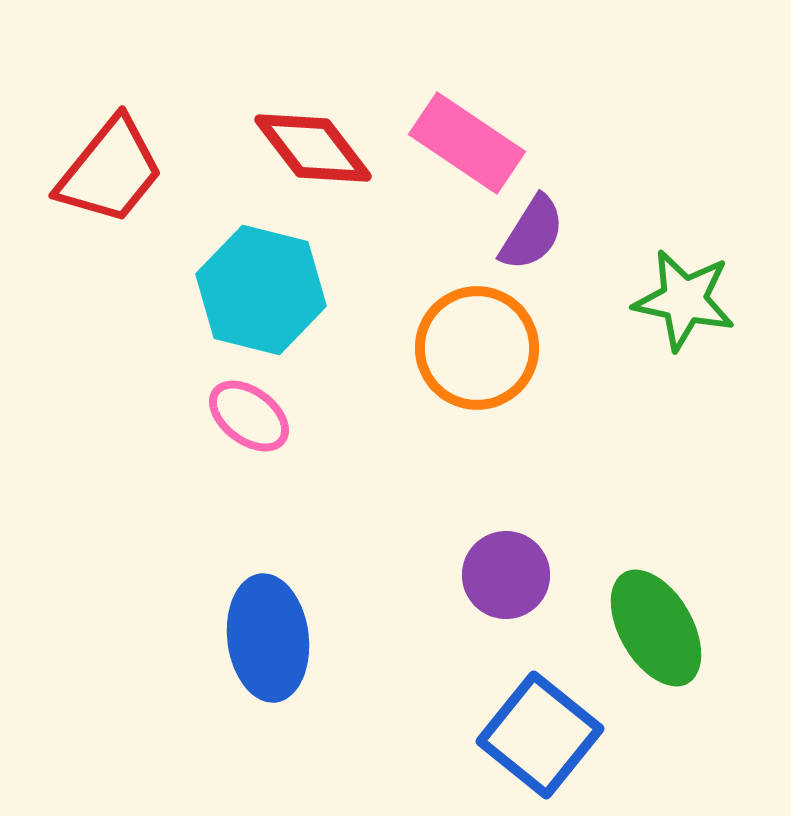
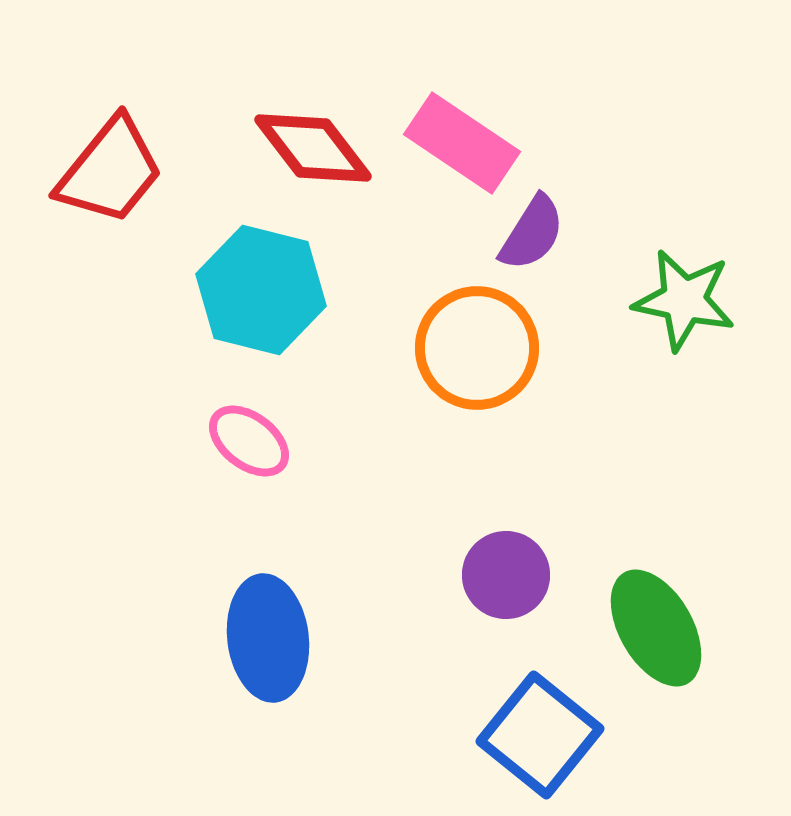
pink rectangle: moved 5 px left
pink ellipse: moved 25 px down
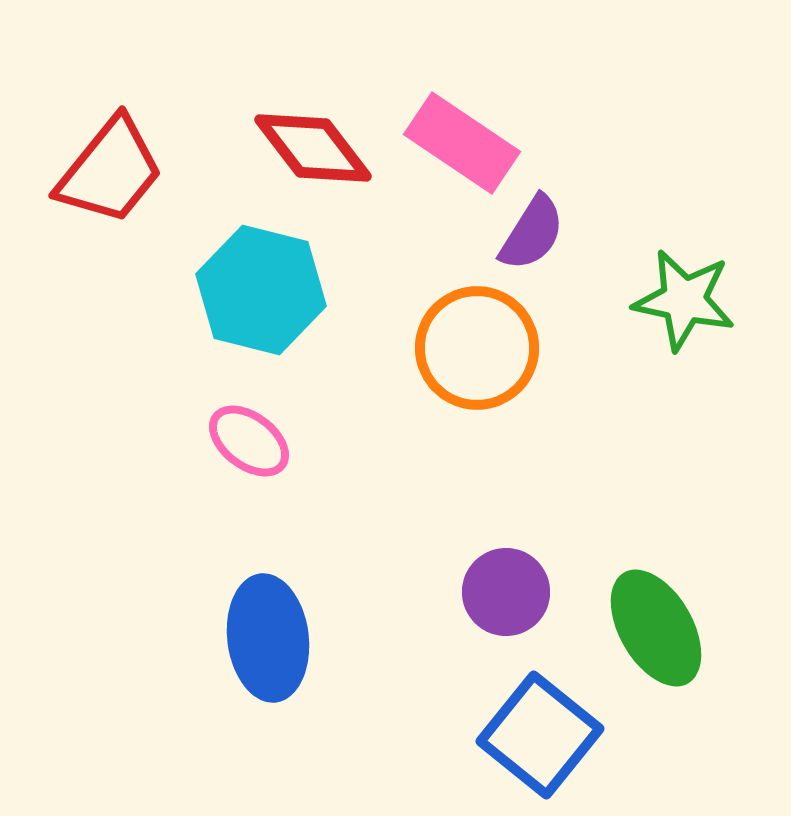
purple circle: moved 17 px down
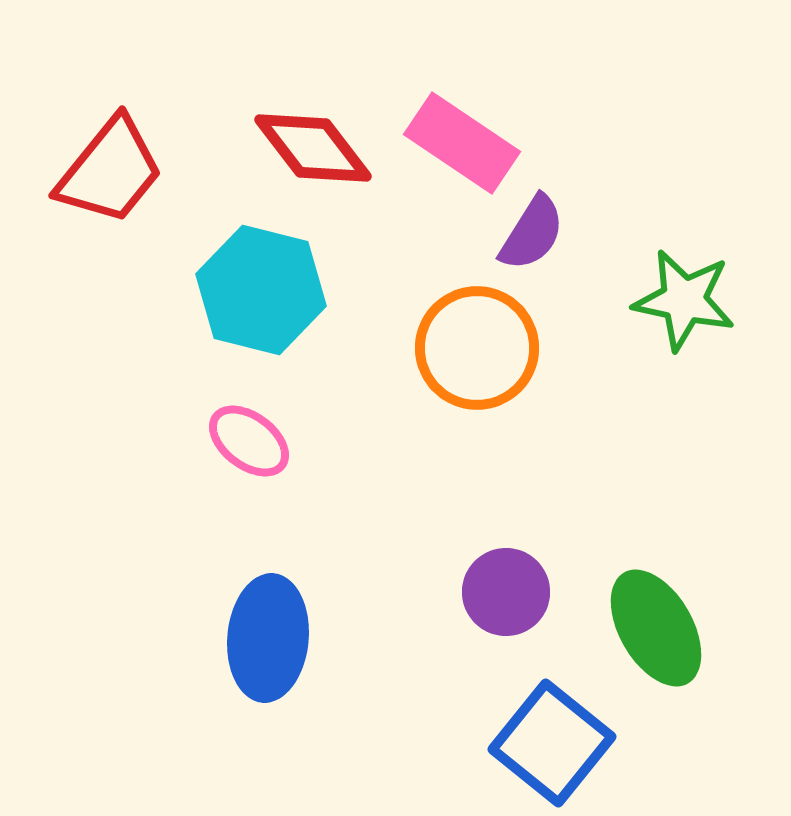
blue ellipse: rotated 12 degrees clockwise
blue square: moved 12 px right, 8 px down
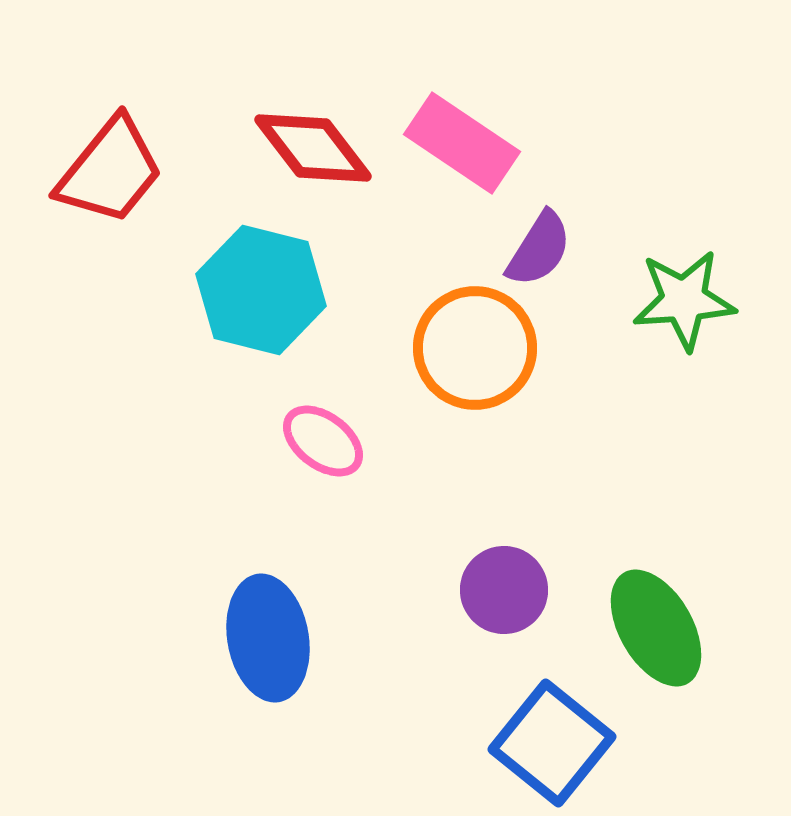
purple semicircle: moved 7 px right, 16 px down
green star: rotated 16 degrees counterclockwise
orange circle: moved 2 px left
pink ellipse: moved 74 px right
purple circle: moved 2 px left, 2 px up
blue ellipse: rotated 15 degrees counterclockwise
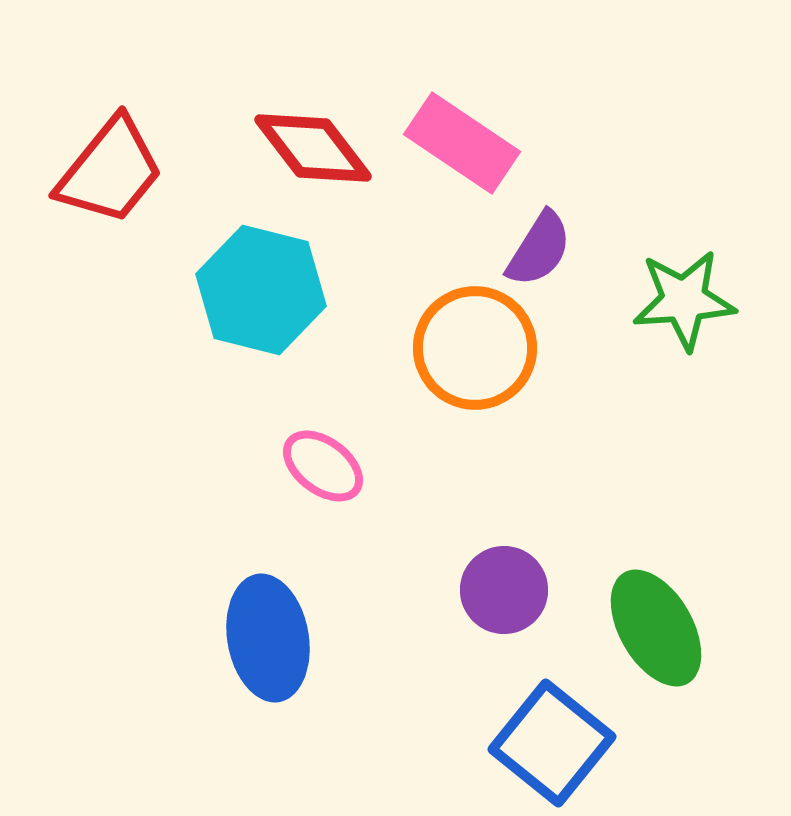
pink ellipse: moved 25 px down
